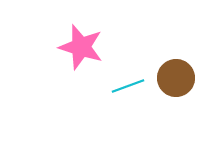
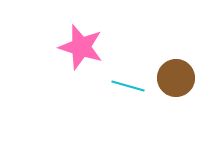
cyan line: rotated 36 degrees clockwise
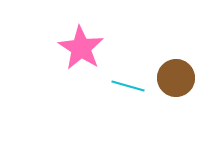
pink star: moved 1 px down; rotated 15 degrees clockwise
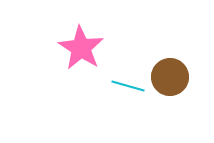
brown circle: moved 6 px left, 1 px up
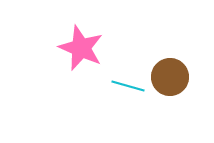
pink star: rotated 9 degrees counterclockwise
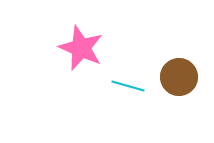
brown circle: moved 9 px right
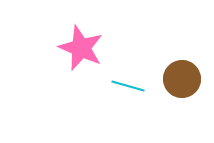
brown circle: moved 3 px right, 2 px down
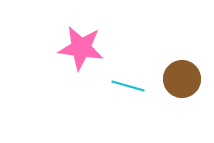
pink star: rotated 15 degrees counterclockwise
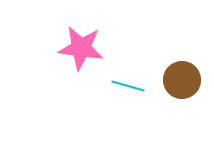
brown circle: moved 1 px down
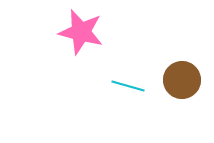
pink star: moved 16 px up; rotated 6 degrees clockwise
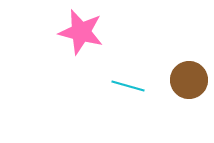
brown circle: moved 7 px right
